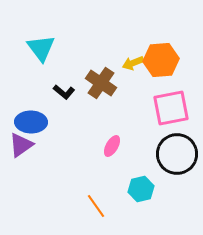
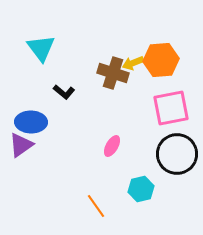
brown cross: moved 12 px right, 10 px up; rotated 16 degrees counterclockwise
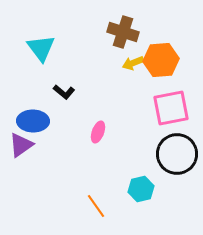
brown cross: moved 10 px right, 41 px up
blue ellipse: moved 2 px right, 1 px up
pink ellipse: moved 14 px left, 14 px up; rotated 10 degrees counterclockwise
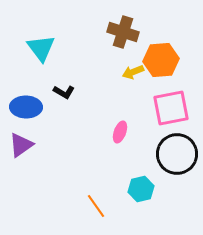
yellow arrow: moved 9 px down
black L-shape: rotated 10 degrees counterclockwise
blue ellipse: moved 7 px left, 14 px up
pink ellipse: moved 22 px right
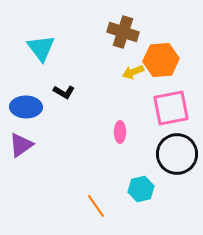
pink ellipse: rotated 20 degrees counterclockwise
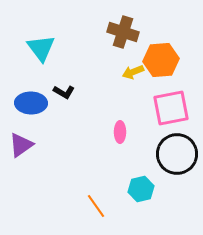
blue ellipse: moved 5 px right, 4 px up
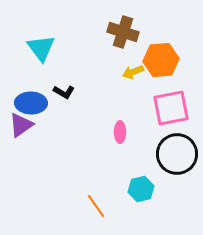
purple triangle: moved 20 px up
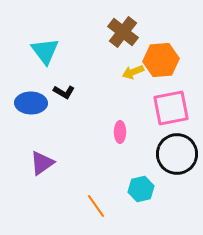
brown cross: rotated 20 degrees clockwise
cyan triangle: moved 4 px right, 3 px down
purple triangle: moved 21 px right, 38 px down
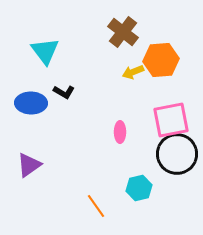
pink square: moved 12 px down
purple triangle: moved 13 px left, 2 px down
cyan hexagon: moved 2 px left, 1 px up
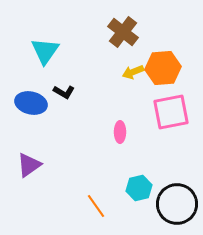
cyan triangle: rotated 12 degrees clockwise
orange hexagon: moved 2 px right, 8 px down
blue ellipse: rotated 12 degrees clockwise
pink square: moved 8 px up
black circle: moved 50 px down
